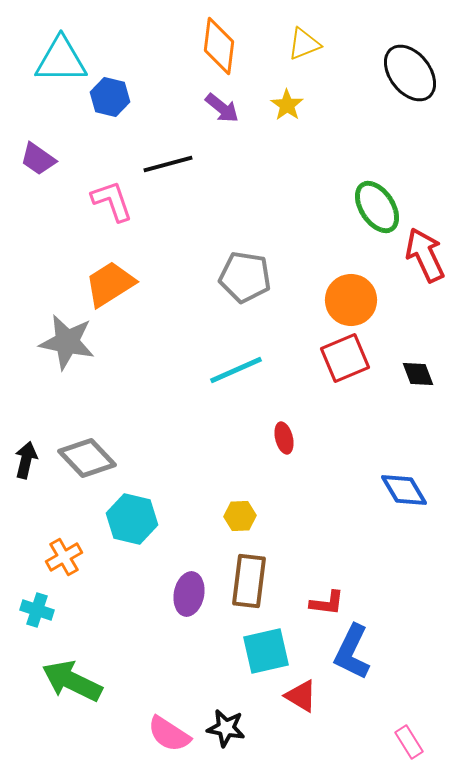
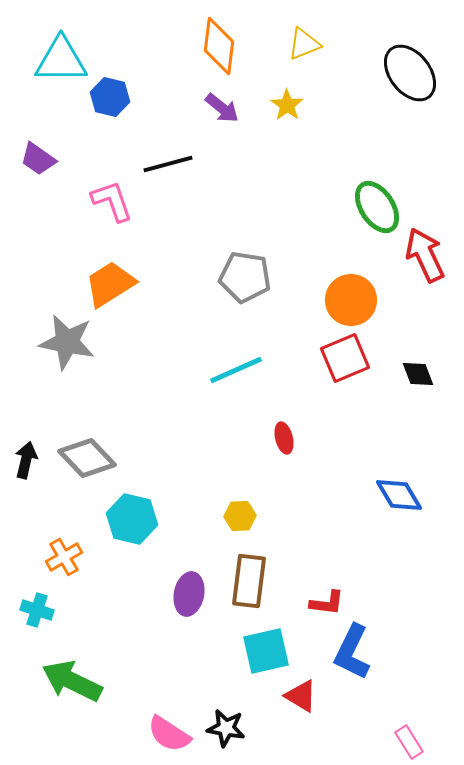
blue diamond: moved 5 px left, 5 px down
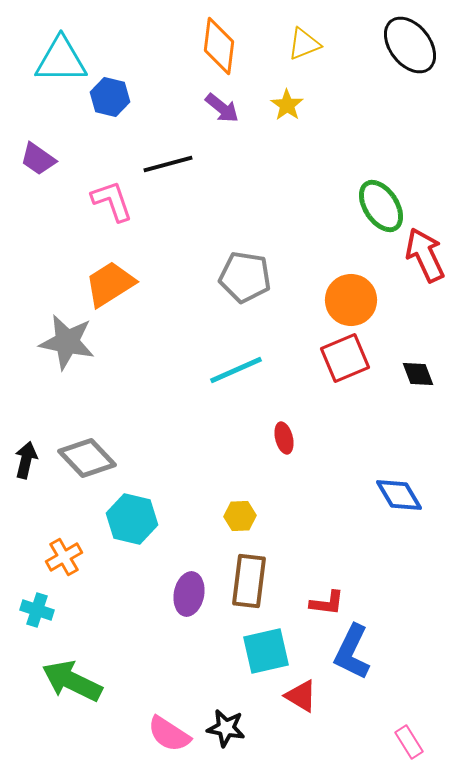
black ellipse: moved 28 px up
green ellipse: moved 4 px right, 1 px up
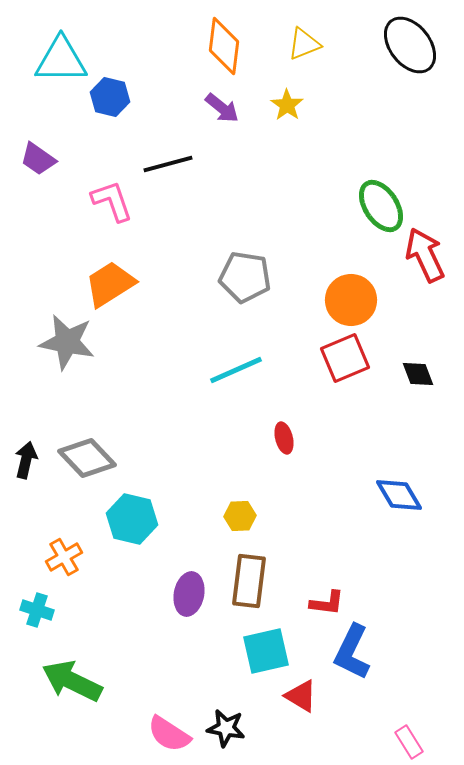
orange diamond: moved 5 px right
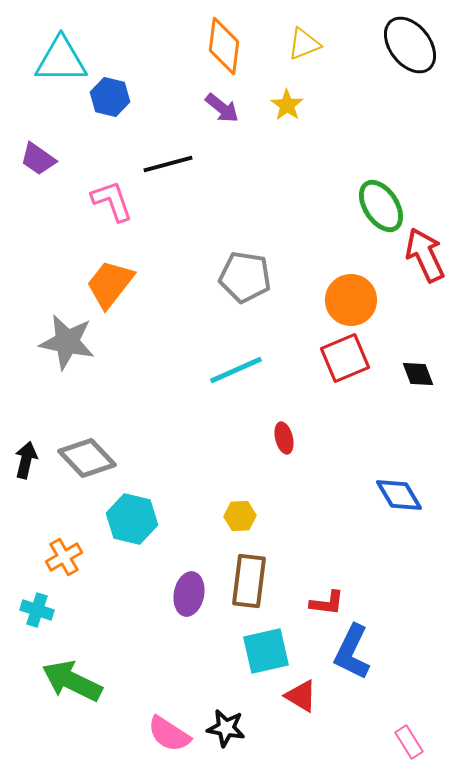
orange trapezoid: rotated 20 degrees counterclockwise
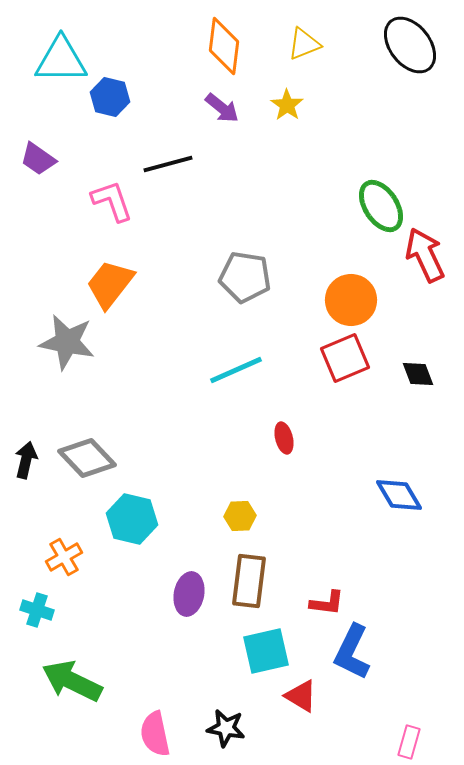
pink semicircle: moved 14 px left; rotated 45 degrees clockwise
pink rectangle: rotated 48 degrees clockwise
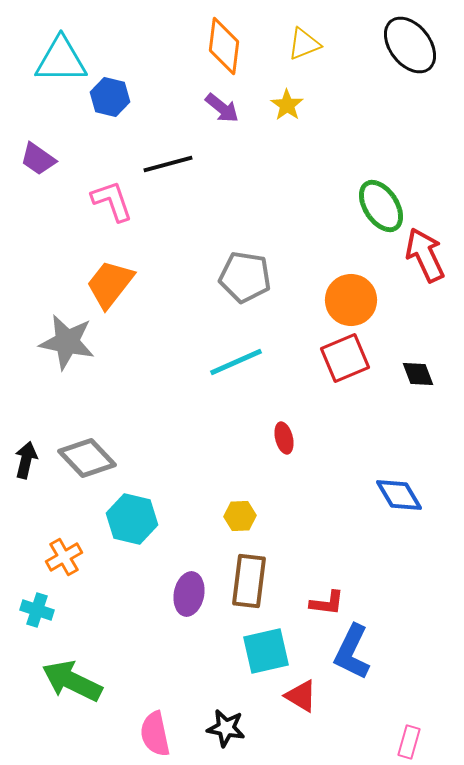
cyan line: moved 8 px up
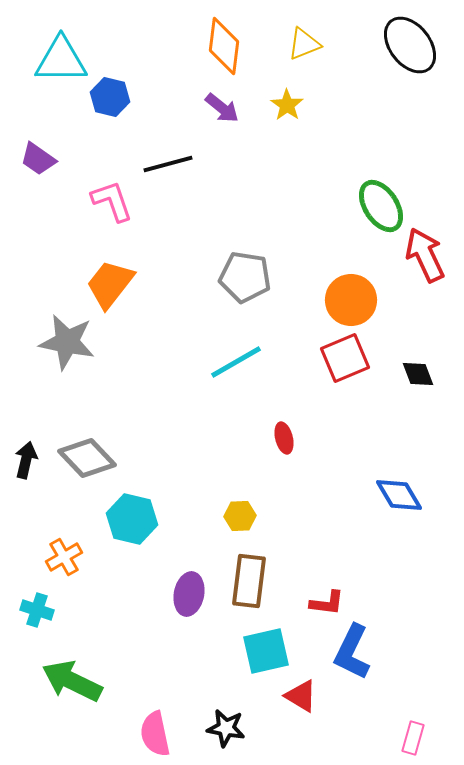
cyan line: rotated 6 degrees counterclockwise
pink rectangle: moved 4 px right, 4 px up
